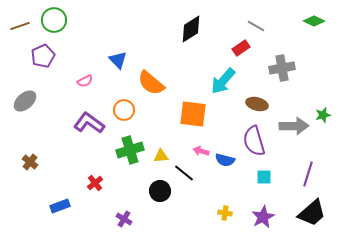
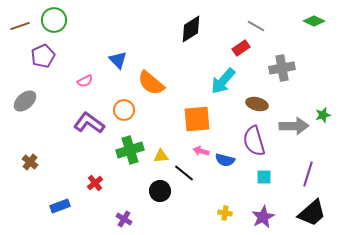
orange square: moved 4 px right, 5 px down; rotated 12 degrees counterclockwise
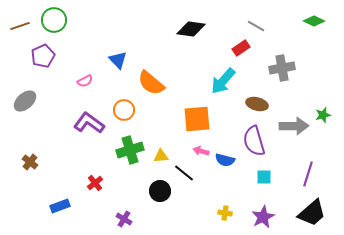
black diamond: rotated 40 degrees clockwise
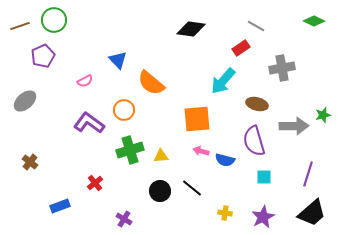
black line: moved 8 px right, 15 px down
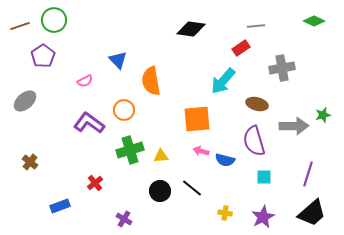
gray line: rotated 36 degrees counterclockwise
purple pentagon: rotated 10 degrees counterclockwise
orange semicircle: moved 2 px up; rotated 40 degrees clockwise
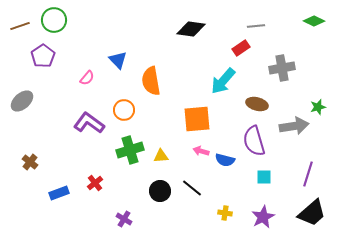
pink semicircle: moved 2 px right, 3 px up; rotated 21 degrees counterclockwise
gray ellipse: moved 3 px left
green star: moved 5 px left, 8 px up
gray arrow: rotated 8 degrees counterclockwise
blue rectangle: moved 1 px left, 13 px up
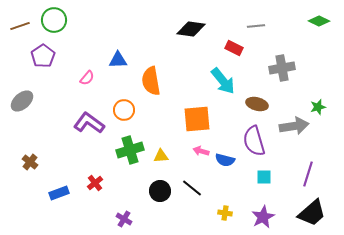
green diamond: moved 5 px right
red rectangle: moved 7 px left; rotated 60 degrees clockwise
blue triangle: rotated 48 degrees counterclockwise
cyan arrow: rotated 80 degrees counterclockwise
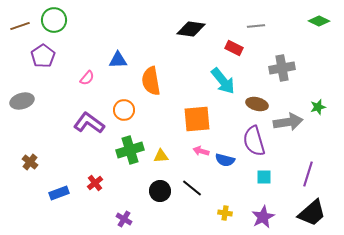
gray ellipse: rotated 25 degrees clockwise
gray arrow: moved 6 px left, 4 px up
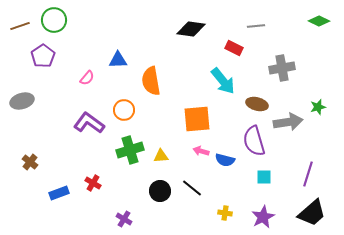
red cross: moved 2 px left; rotated 21 degrees counterclockwise
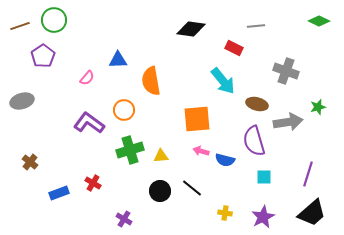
gray cross: moved 4 px right, 3 px down; rotated 30 degrees clockwise
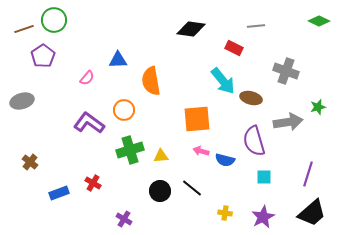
brown line: moved 4 px right, 3 px down
brown ellipse: moved 6 px left, 6 px up
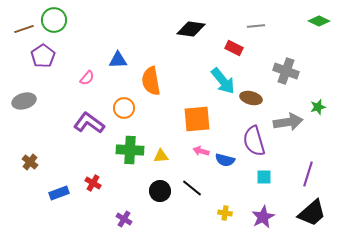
gray ellipse: moved 2 px right
orange circle: moved 2 px up
green cross: rotated 20 degrees clockwise
